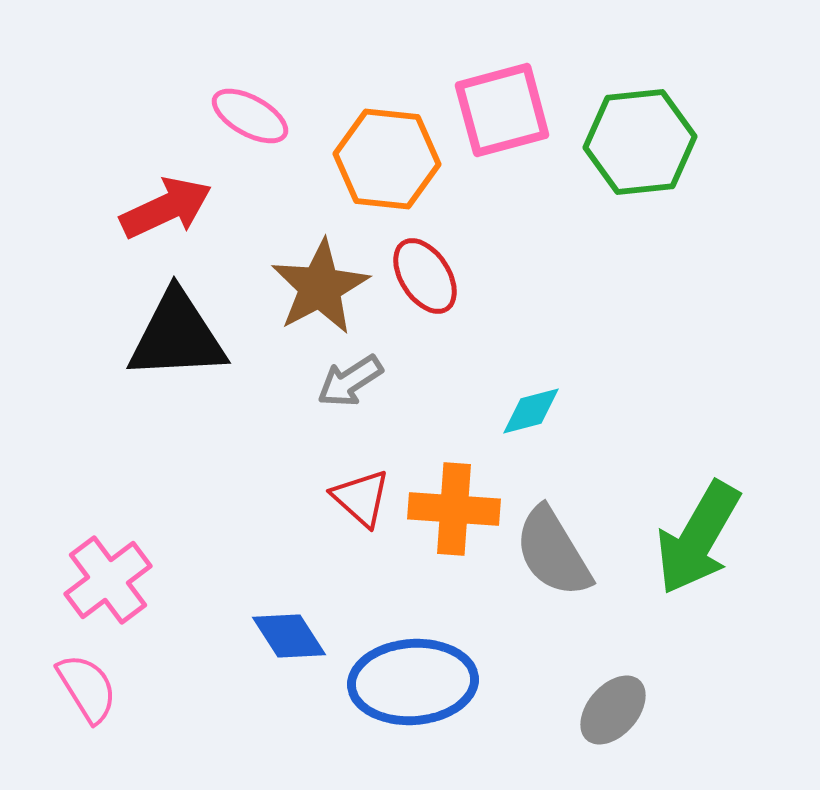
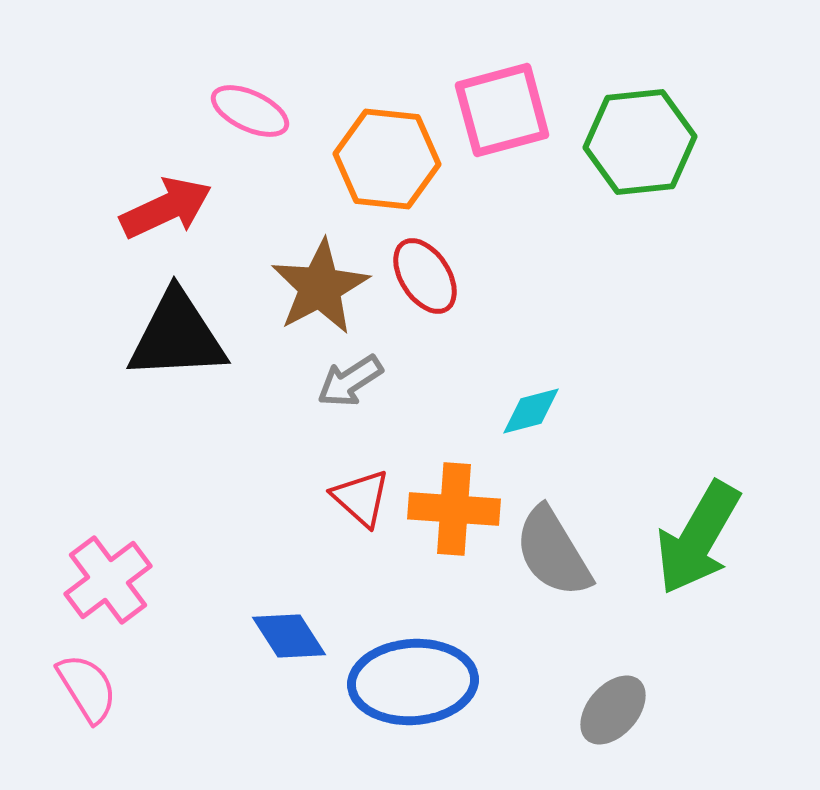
pink ellipse: moved 5 px up; rotated 4 degrees counterclockwise
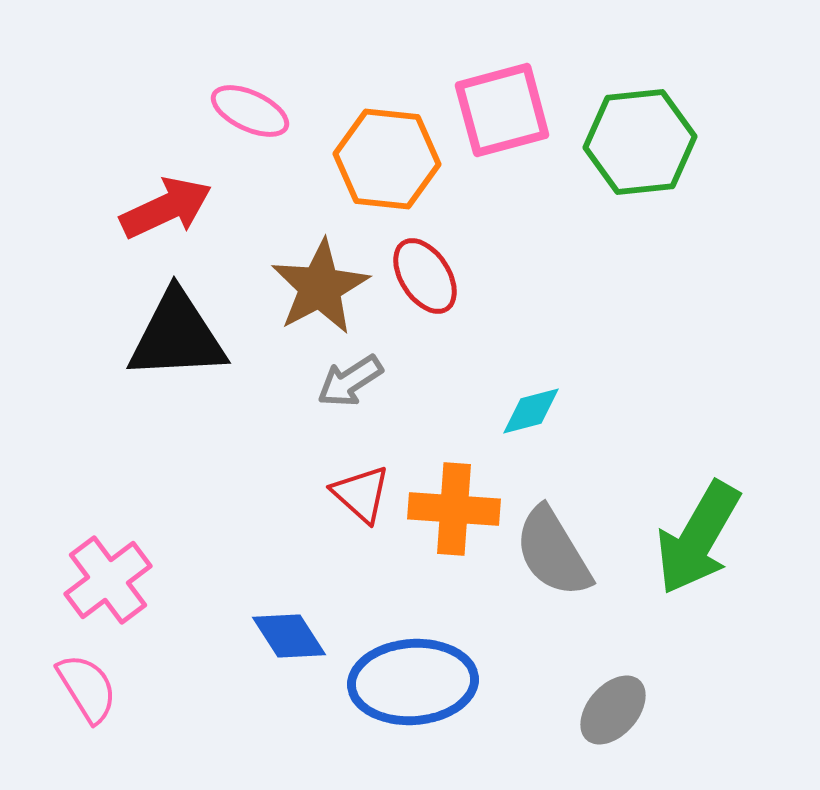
red triangle: moved 4 px up
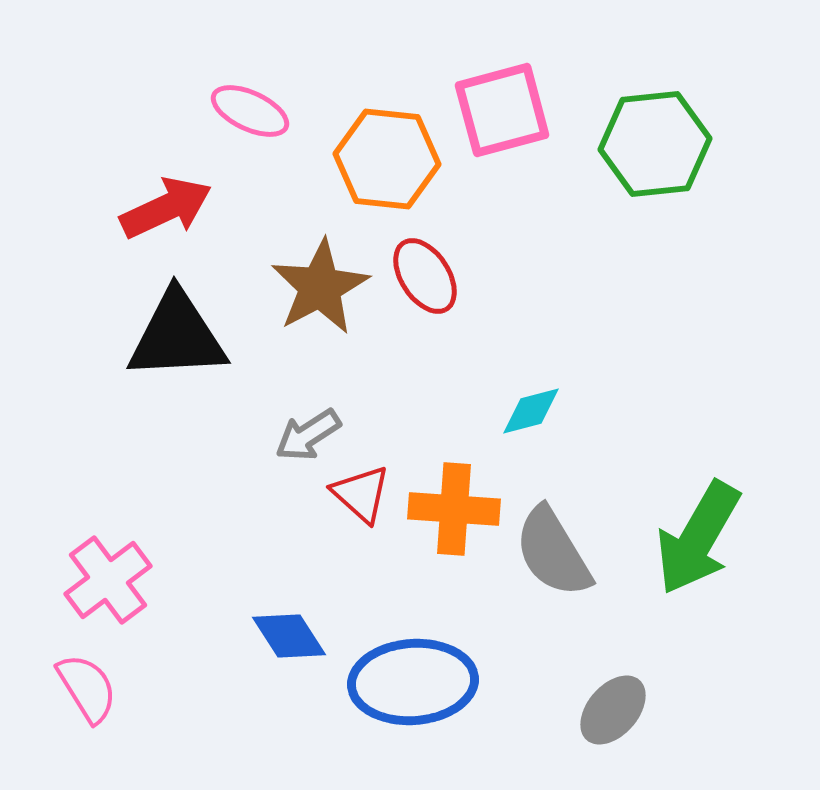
green hexagon: moved 15 px right, 2 px down
gray arrow: moved 42 px left, 54 px down
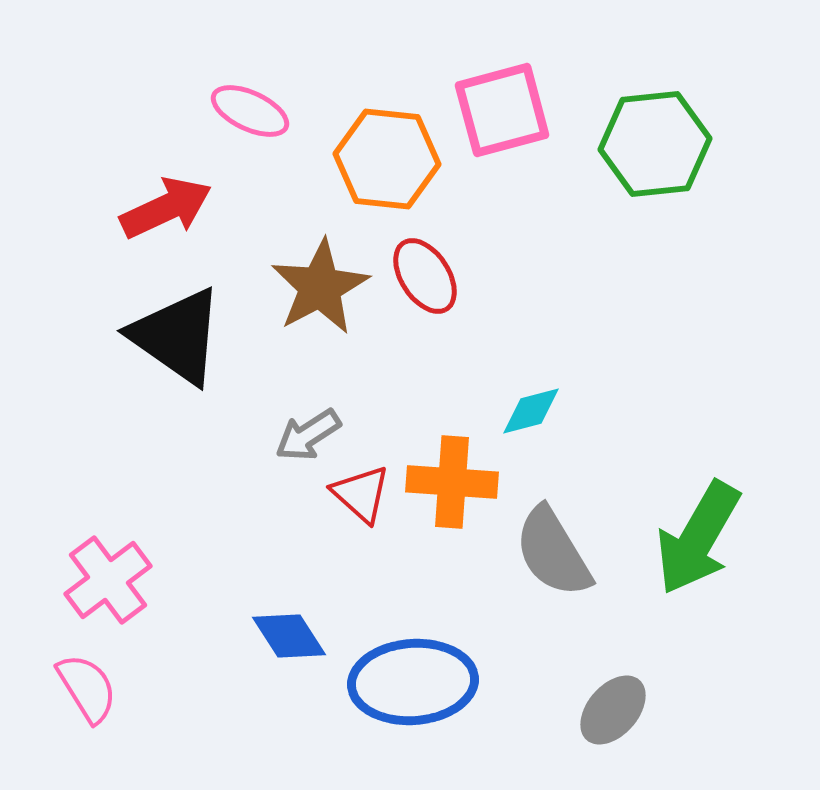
black triangle: rotated 38 degrees clockwise
orange cross: moved 2 px left, 27 px up
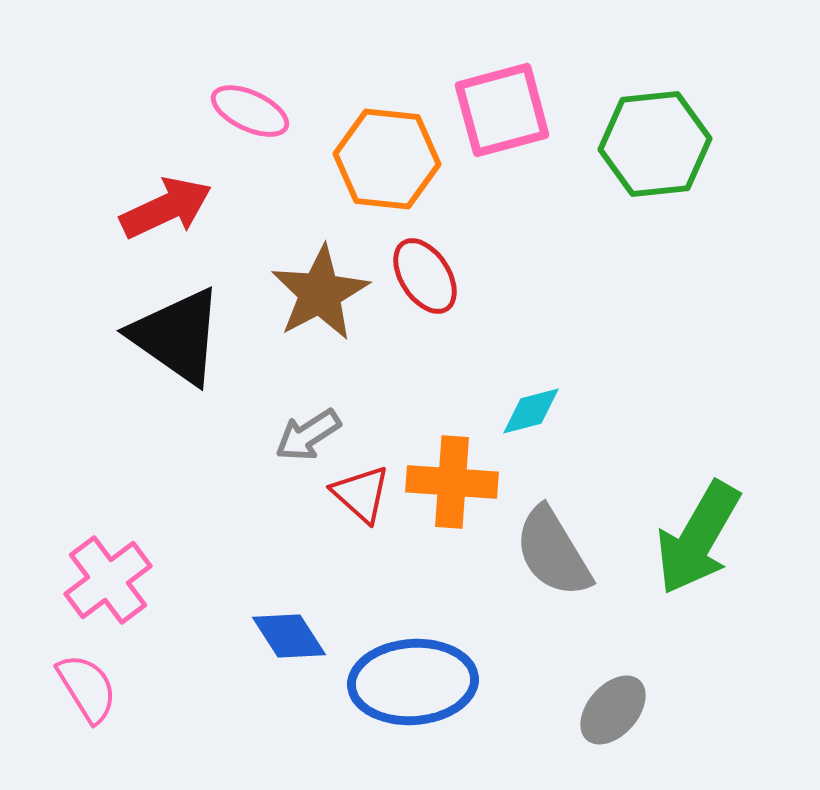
brown star: moved 6 px down
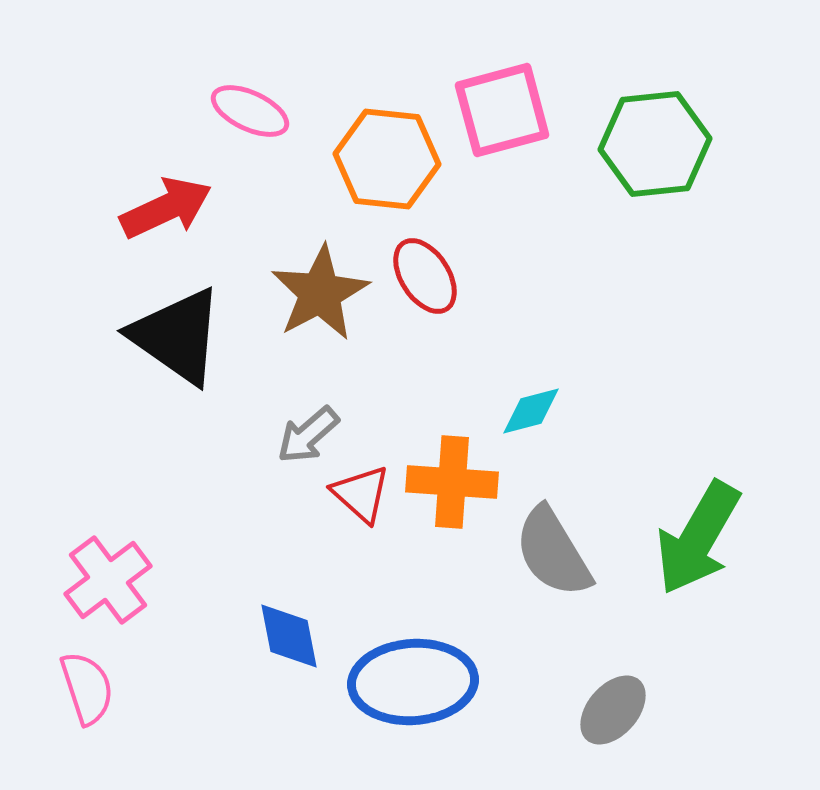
gray arrow: rotated 8 degrees counterclockwise
blue diamond: rotated 22 degrees clockwise
pink semicircle: rotated 14 degrees clockwise
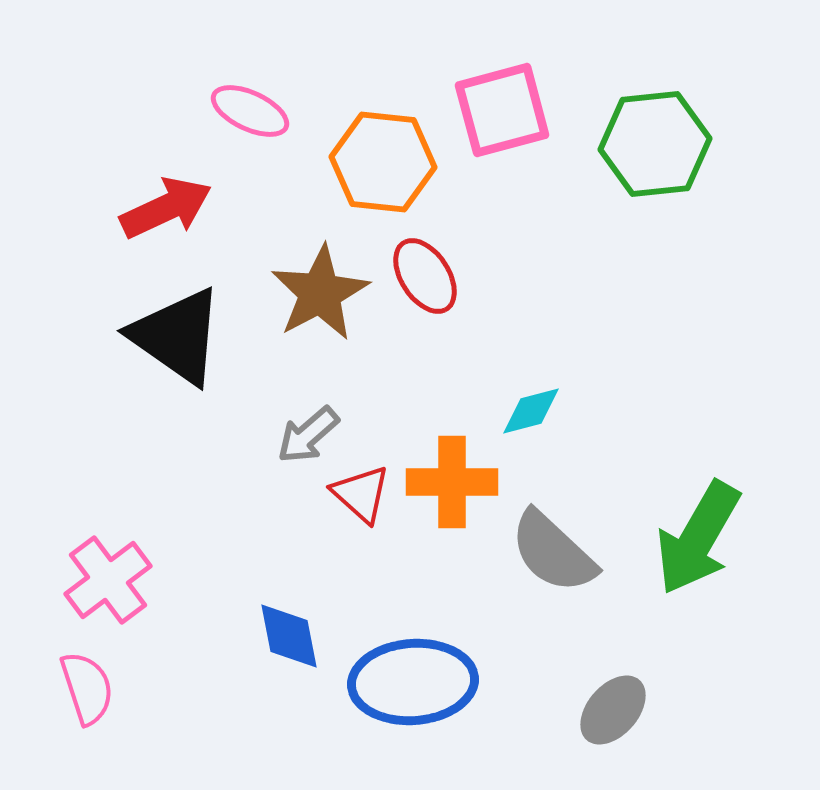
orange hexagon: moved 4 px left, 3 px down
orange cross: rotated 4 degrees counterclockwise
gray semicircle: rotated 16 degrees counterclockwise
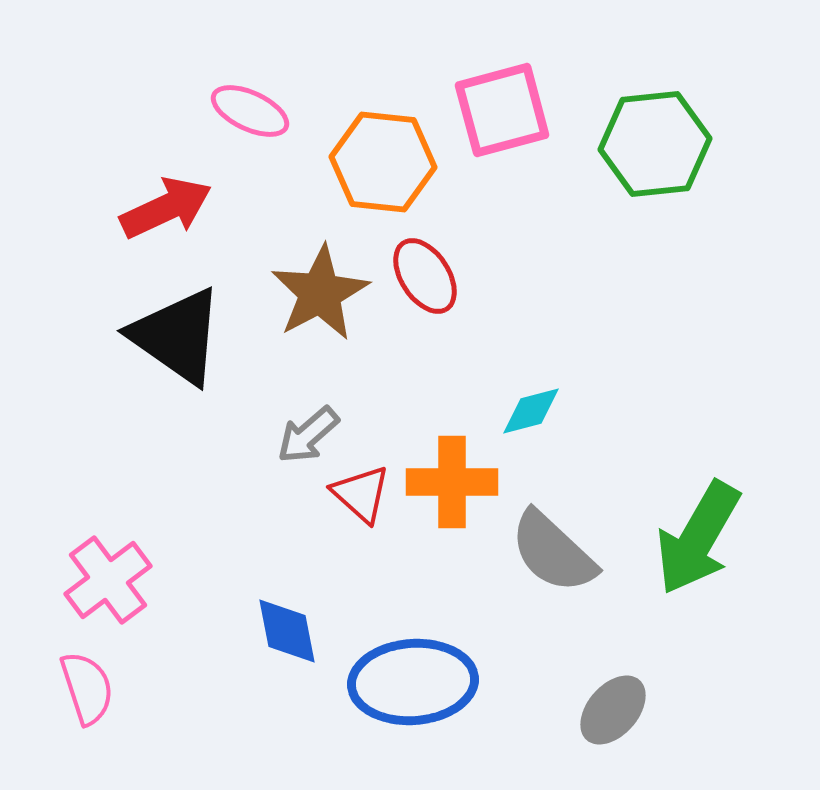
blue diamond: moved 2 px left, 5 px up
